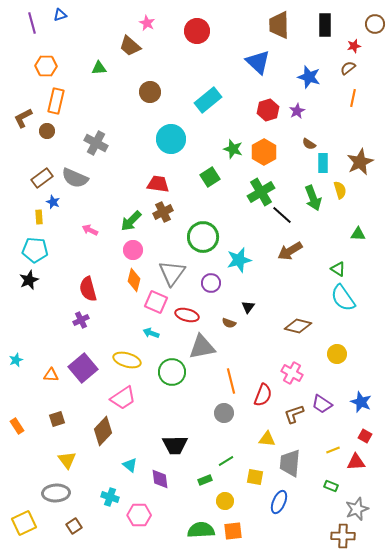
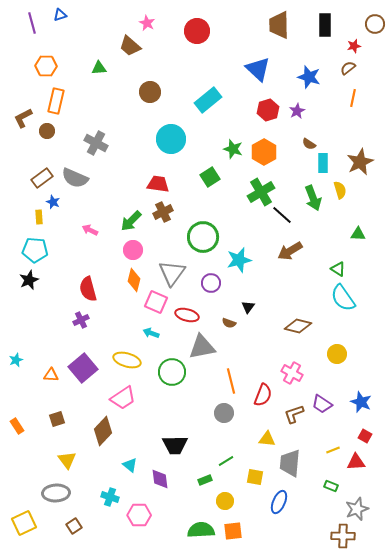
blue triangle at (258, 62): moved 7 px down
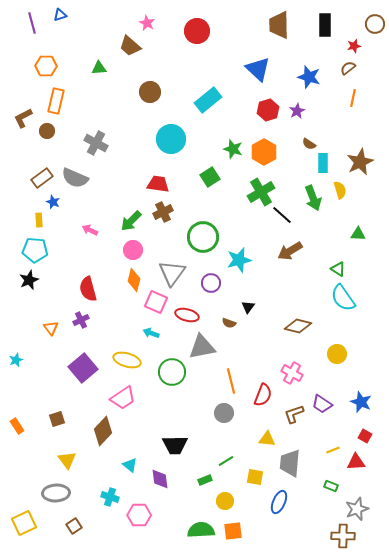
yellow rectangle at (39, 217): moved 3 px down
orange triangle at (51, 375): moved 47 px up; rotated 49 degrees clockwise
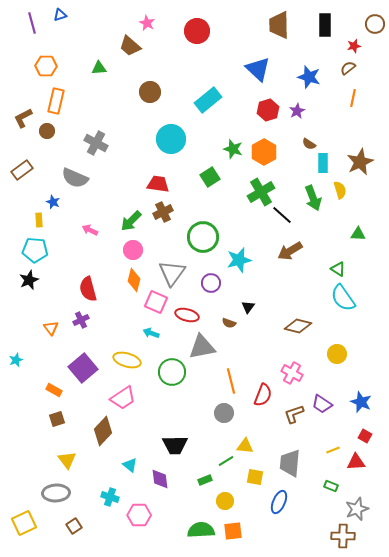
brown rectangle at (42, 178): moved 20 px left, 8 px up
orange rectangle at (17, 426): moved 37 px right, 36 px up; rotated 28 degrees counterclockwise
yellow triangle at (267, 439): moved 22 px left, 7 px down
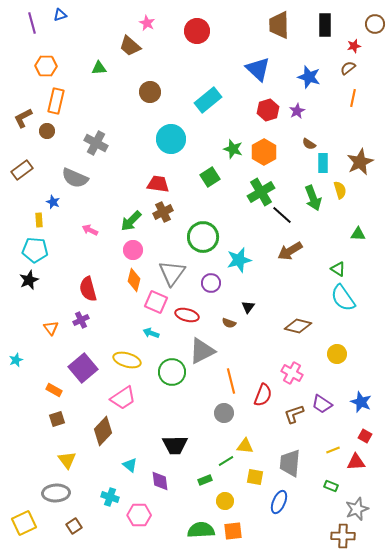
gray triangle at (202, 347): moved 4 px down; rotated 16 degrees counterclockwise
purple diamond at (160, 479): moved 2 px down
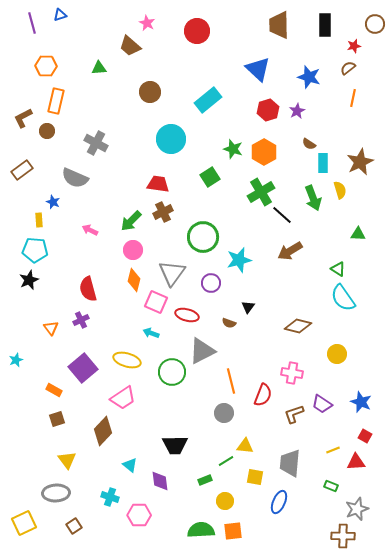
pink cross at (292, 373): rotated 20 degrees counterclockwise
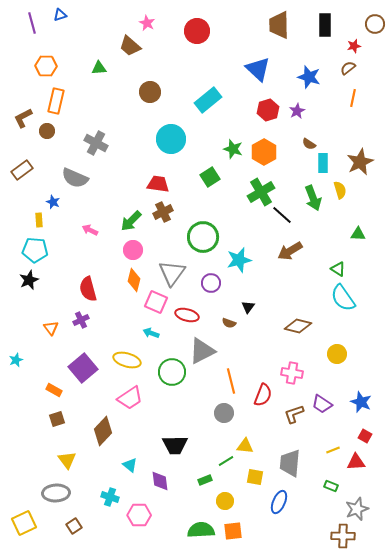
pink trapezoid at (123, 398): moved 7 px right
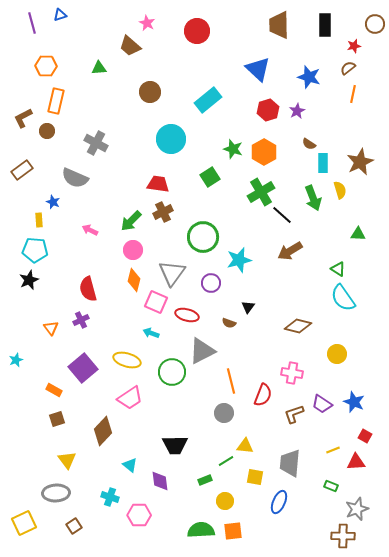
orange line at (353, 98): moved 4 px up
blue star at (361, 402): moved 7 px left
